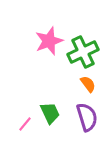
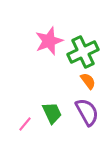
orange semicircle: moved 3 px up
green trapezoid: moved 2 px right
purple semicircle: moved 5 px up; rotated 12 degrees counterclockwise
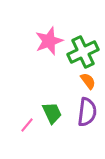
purple semicircle: rotated 36 degrees clockwise
pink line: moved 2 px right, 1 px down
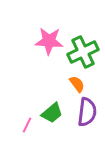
pink star: rotated 24 degrees clockwise
orange semicircle: moved 11 px left, 3 px down
green trapezoid: rotated 75 degrees clockwise
pink line: rotated 14 degrees counterclockwise
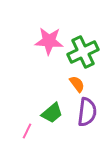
pink line: moved 6 px down
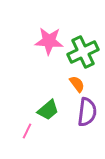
green trapezoid: moved 4 px left, 3 px up
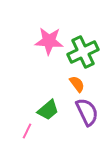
purple semicircle: rotated 32 degrees counterclockwise
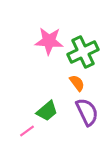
orange semicircle: moved 1 px up
green trapezoid: moved 1 px left, 1 px down
pink line: rotated 28 degrees clockwise
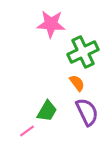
pink star: moved 2 px right, 17 px up
green trapezoid: rotated 20 degrees counterclockwise
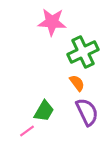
pink star: moved 1 px right, 2 px up
green trapezoid: moved 3 px left
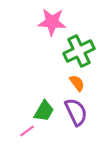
green cross: moved 4 px left, 1 px up
purple semicircle: moved 11 px left
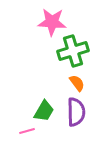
green cross: moved 6 px left; rotated 8 degrees clockwise
purple semicircle: rotated 24 degrees clockwise
pink line: rotated 21 degrees clockwise
